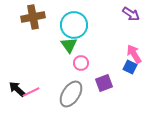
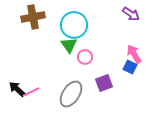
pink circle: moved 4 px right, 6 px up
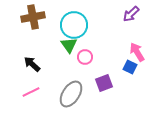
purple arrow: rotated 102 degrees clockwise
pink arrow: moved 3 px right, 2 px up
black arrow: moved 15 px right, 25 px up
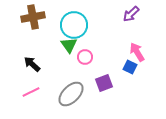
gray ellipse: rotated 12 degrees clockwise
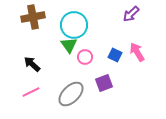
blue square: moved 15 px left, 12 px up
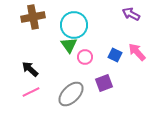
purple arrow: rotated 72 degrees clockwise
pink arrow: rotated 12 degrees counterclockwise
black arrow: moved 2 px left, 5 px down
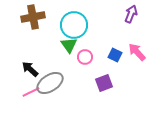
purple arrow: rotated 84 degrees clockwise
gray ellipse: moved 21 px left, 11 px up; rotated 12 degrees clockwise
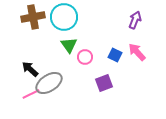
purple arrow: moved 4 px right, 6 px down
cyan circle: moved 10 px left, 8 px up
gray ellipse: moved 1 px left
pink line: moved 2 px down
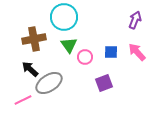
brown cross: moved 1 px right, 22 px down
blue square: moved 4 px left, 3 px up; rotated 24 degrees counterclockwise
pink line: moved 8 px left, 6 px down
